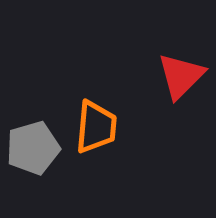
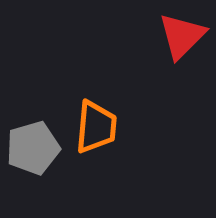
red triangle: moved 1 px right, 40 px up
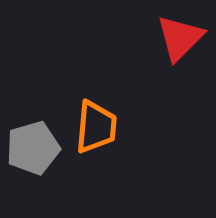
red triangle: moved 2 px left, 2 px down
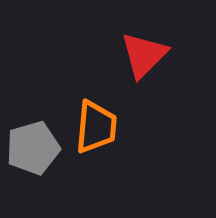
red triangle: moved 36 px left, 17 px down
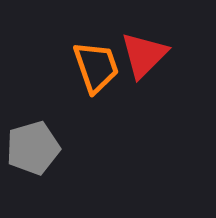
orange trapezoid: moved 60 px up; rotated 24 degrees counterclockwise
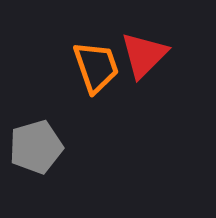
gray pentagon: moved 3 px right, 1 px up
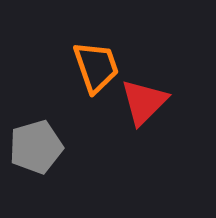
red triangle: moved 47 px down
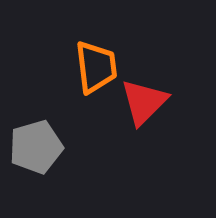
orange trapezoid: rotated 12 degrees clockwise
